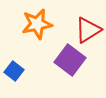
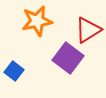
orange star: moved 3 px up
purple square: moved 2 px left, 2 px up
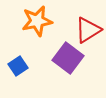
blue square: moved 4 px right, 5 px up; rotated 18 degrees clockwise
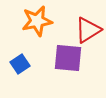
purple square: rotated 32 degrees counterclockwise
blue square: moved 2 px right, 2 px up
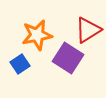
orange star: moved 14 px down
purple square: rotated 28 degrees clockwise
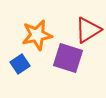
purple square: rotated 16 degrees counterclockwise
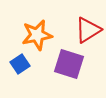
purple square: moved 1 px right, 6 px down
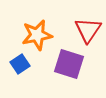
red triangle: rotated 24 degrees counterclockwise
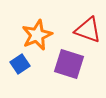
red triangle: rotated 44 degrees counterclockwise
orange star: rotated 12 degrees counterclockwise
